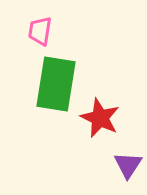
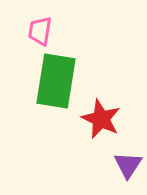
green rectangle: moved 3 px up
red star: moved 1 px right, 1 px down
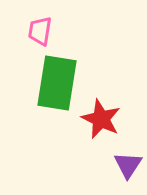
green rectangle: moved 1 px right, 2 px down
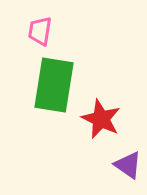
green rectangle: moved 3 px left, 2 px down
purple triangle: rotated 28 degrees counterclockwise
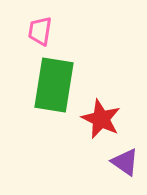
purple triangle: moved 3 px left, 3 px up
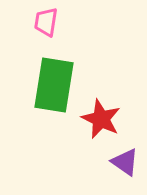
pink trapezoid: moved 6 px right, 9 px up
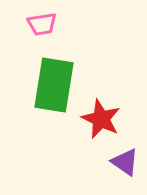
pink trapezoid: moved 4 px left, 2 px down; rotated 108 degrees counterclockwise
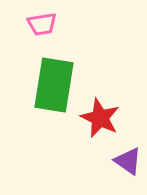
red star: moved 1 px left, 1 px up
purple triangle: moved 3 px right, 1 px up
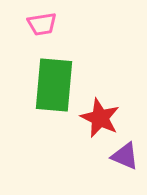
green rectangle: rotated 4 degrees counterclockwise
purple triangle: moved 3 px left, 5 px up; rotated 12 degrees counterclockwise
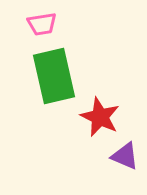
green rectangle: moved 9 px up; rotated 18 degrees counterclockwise
red star: moved 1 px up
